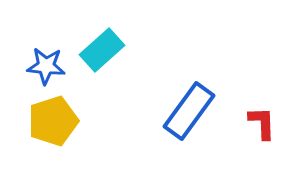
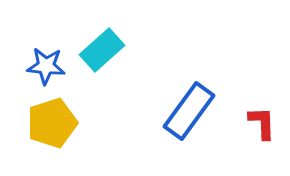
yellow pentagon: moved 1 px left, 2 px down
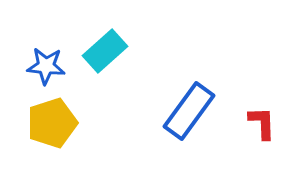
cyan rectangle: moved 3 px right, 1 px down
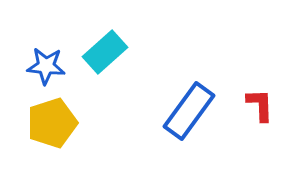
cyan rectangle: moved 1 px down
red L-shape: moved 2 px left, 18 px up
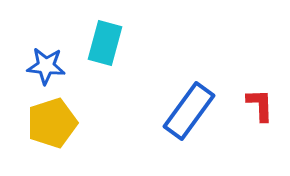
cyan rectangle: moved 9 px up; rotated 33 degrees counterclockwise
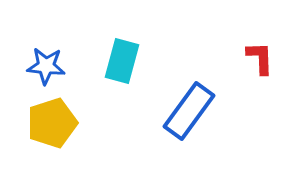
cyan rectangle: moved 17 px right, 18 px down
red L-shape: moved 47 px up
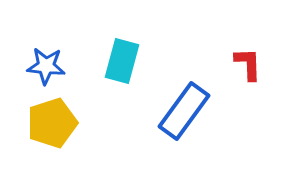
red L-shape: moved 12 px left, 6 px down
blue rectangle: moved 5 px left
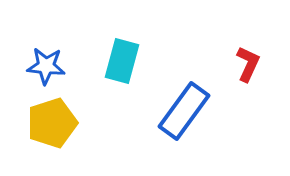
red L-shape: rotated 27 degrees clockwise
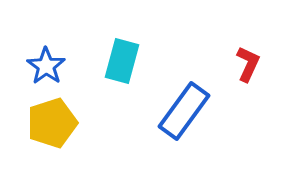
blue star: rotated 30 degrees clockwise
